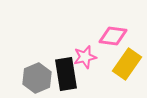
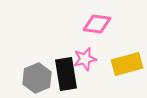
pink diamond: moved 16 px left, 12 px up
pink star: moved 2 px down
yellow rectangle: rotated 40 degrees clockwise
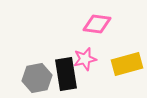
gray hexagon: rotated 12 degrees clockwise
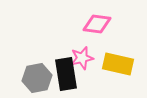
pink star: moved 3 px left, 1 px up
yellow rectangle: moved 9 px left; rotated 28 degrees clockwise
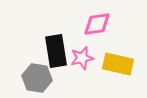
pink diamond: rotated 16 degrees counterclockwise
black rectangle: moved 10 px left, 23 px up
gray hexagon: rotated 20 degrees clockwise
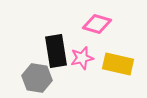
pink diamond: rotated 24 degrees clockwise
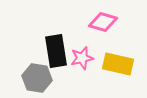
pink diamond: moved 6 px right, 2 px up
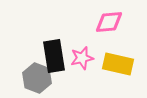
pink diamond: moved 6 px right; rotated 20 degrees counterclockwise
black rectangle: moved 2 px left, 5 px down
gray hexagon: rotated 12 degrees clockwise
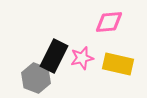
black rectangle: rotated 36 degrees clockwise
gray hexagon: moved 1 px left
